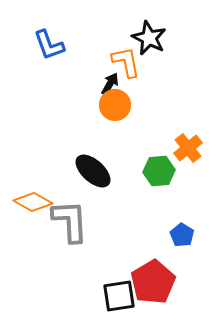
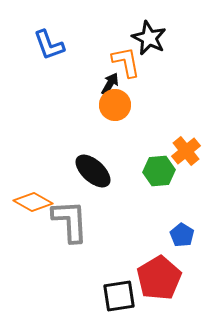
orange cross: moved 2 px left, 3 px down
red pentagon: moved 6 px right, 4 px up
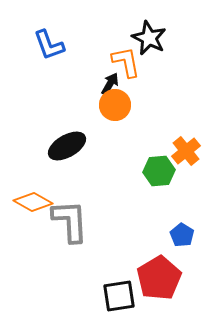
black ellipse: moved 26 px left, 25 px up; rotated 72 degrees counterclockwise
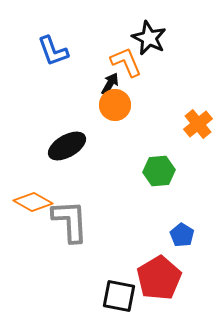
blue L-shape: moved 4 px right, 6 px down
orange L-shape: rotated 12 degrees counterclockwise
orange cross: moved 12 px right, 27 px up
black square: rotated 20 degrees clockwise
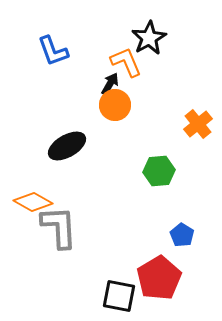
black star: rotated 16 degrees clockwise
gray L-shape: moved 11 px left, 6 px down
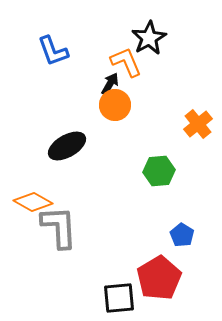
black square: moved 2 px down; rotated 16 degrees counterclockwise
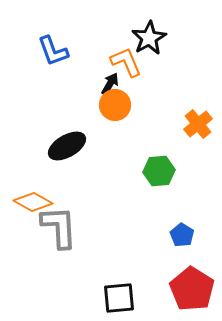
red pentagon: moved 33 px right, 11 px down; rotated 9 degrees counterclockwise
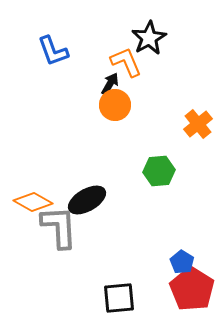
black ellipse: moved 20 px right, 54 px down
blue pentagon: moved 27 px down
